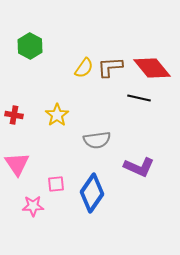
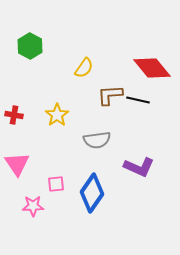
brown L-shape: moved 28 px down
black line: moved 1 px left, 2 px down
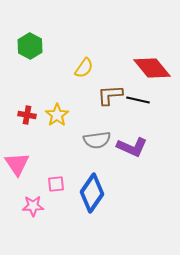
red cross: moved 13 px right
purple L-shape: moved 7 px left, 20 px up
